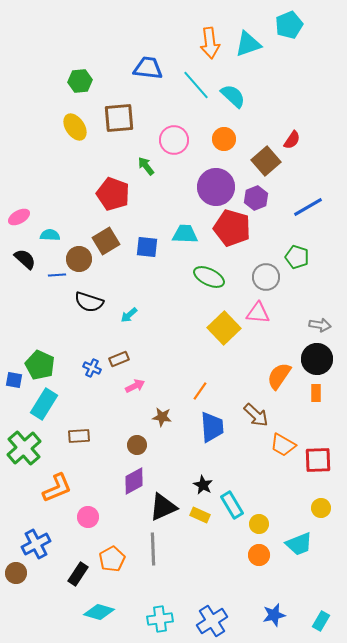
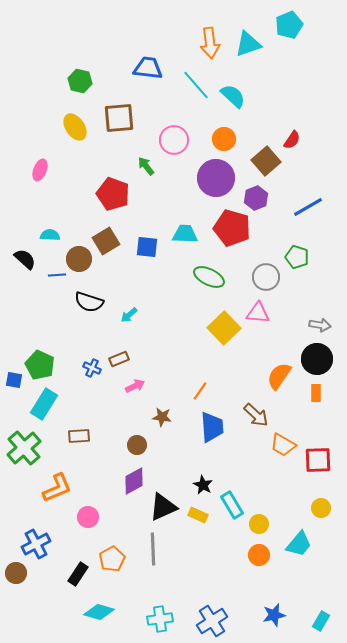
green hexagon at (80, 81): rotated 20 degrees clockwise
purple circle at (216, 187): moved 9 px up
pink ellipse at (19, 217): moved 21 px right, 47 px up; rotated 40 degrees counterclockwise
yellow rectangle at (200, 515): moved 2 px left
cyan trapezoid at (299, 544): rotated 28 degrees counterclockwise
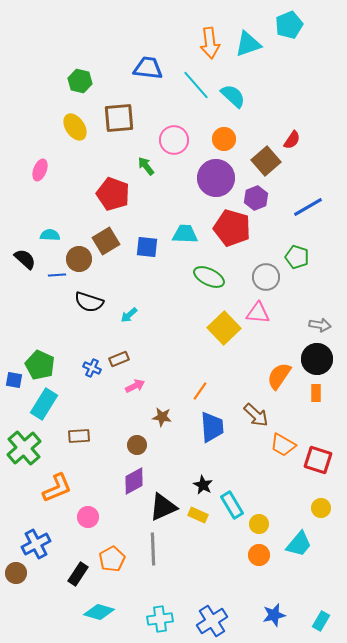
red square at (318, 460): rotated 20 degrees clockwise
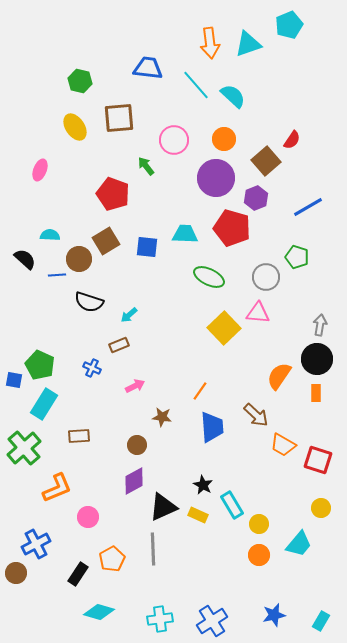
gray arrow at (320, 325): rotated 90 degrees counterclockwise
brown rectangle at (119, 359): moved 14 px up
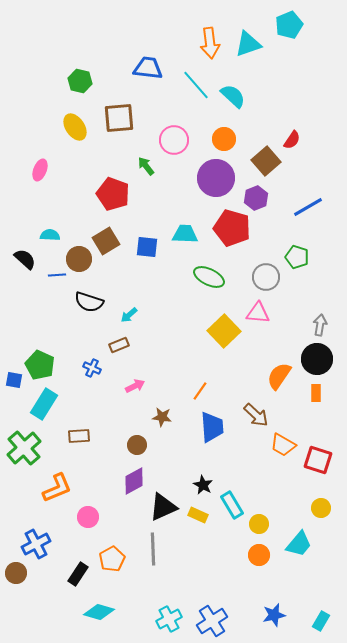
yellow square at (224, 328): moved 3 px down
cyan cross at (160, 619): moved 9 px right; rotated 20 degrees counterclockwise
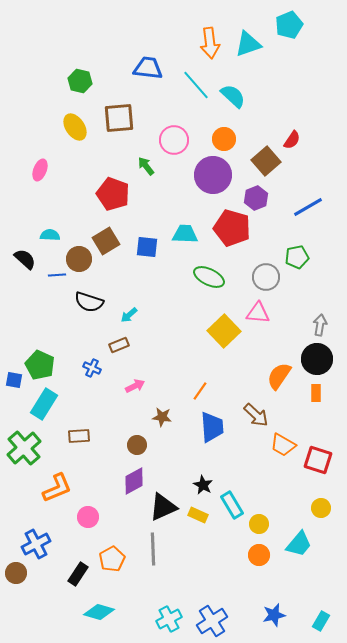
purple circle at (216, 178): moved 3 px left, 3 px up
green pentagon at (297, 257): rotated 30 degrees counterclockwise
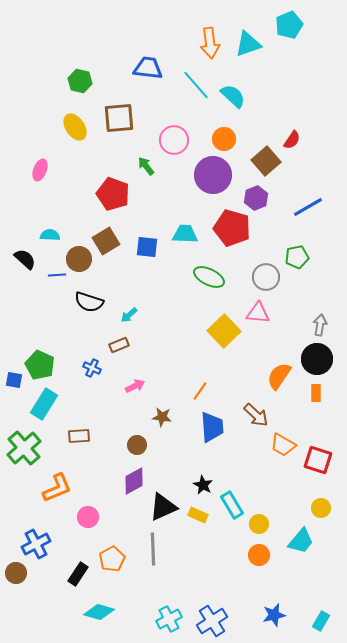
cyan trapezoid at (299, 544): moved 2 px right, 3 px up
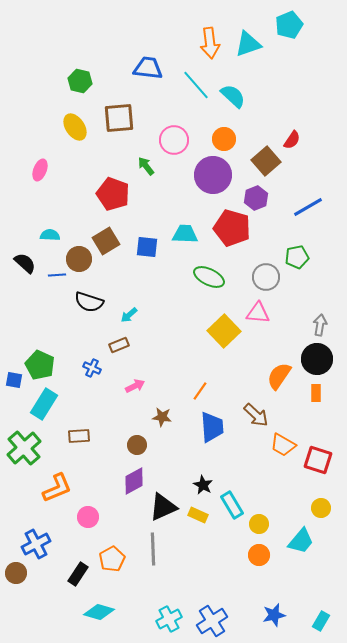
black semicircle at (25, 259): moved 4 px down
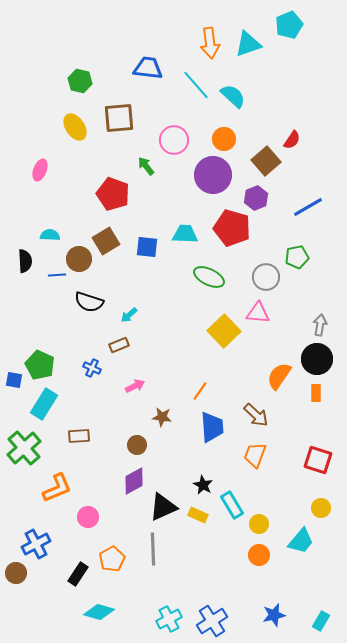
black semicircle at (25, 263): moved 2 px up; rotated 45 degrees clockwise
orange trapezoid at (283, 445): moved 28 px left, 10 px down; rotated 80 degrees clockwise
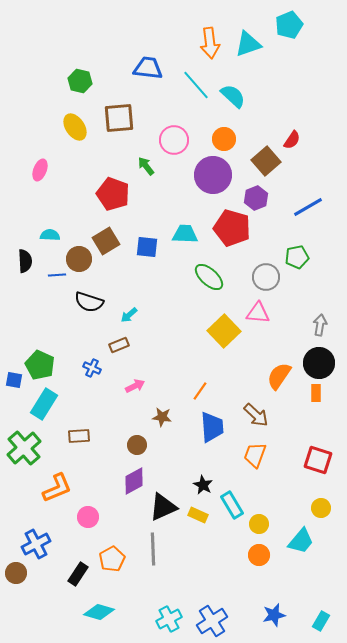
green ellipse at (209, 277): rotated 16 degrees clockwise
black circle at (317, 359): moved 2 px right, 4 px down
